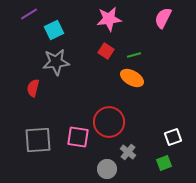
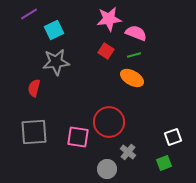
pink semicircle: moved 27 px left, 15 px down; rotated 85 degrees clockwise
red semicircle: moved 1 px right
gray square: moved 4 px left, 8 px up
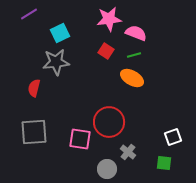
cyan square: moved 6 px right, 3 px down
pink square: moved 2 px right, 2 px down
green square: rotated 28 degrees clockwise
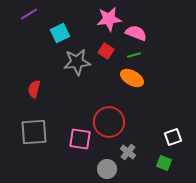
gray star: moved 21 px right
red semicircle: moved 1 px down
green square: rotated 14 degrees clockwise
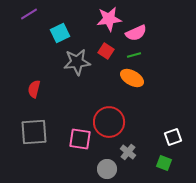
pink semicircle: rotated 135 degrees clockwise
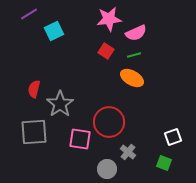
cyan square: moved 6 px left, 2 px up
gray star: moved 17 px left, 42 px down; rotated 28 degrees counterclockwise
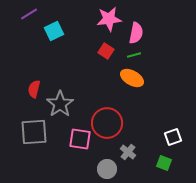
pink semicircle: rotated 55 degrees counterclockwise
red circle: moved 2 px left, 1 px down
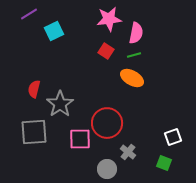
pink square: rotated 10 degrees counterclockwise
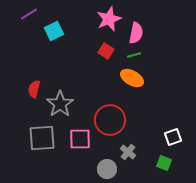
pink star: rotated 15 degrees counterclockwise
red circle: moved 3 px right, 3 px up
gray square: moved 8 px right, 6 px down
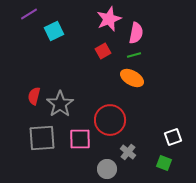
red square: moved 3 px left; rotated 28 degrees clockwise
red semicircle: moved 7 px down
